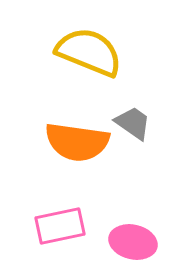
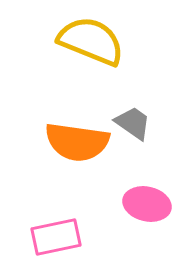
yellow semicircle: moved 2 px right, 11 px up
pink rectangle: moved 4 px left, 11 px down
pink ellipse: moved 14 px right, 38 px up
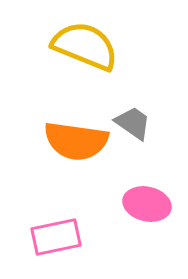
yellow semicircle: moved 6 px left, 5 px down
orange semicircle: moved 1 px left, 1 px up
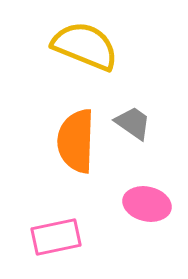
orange semicircle: rotated 84 degrees clockwise
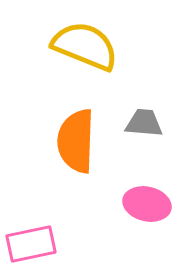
gray trapezoid: moved 11 px right; rotated 30 degrees counterclockwise
pink rectangle: moved 25 px left, 7 px down
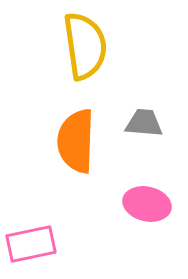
yellow semicircle: rotated 60 degrees clockwise
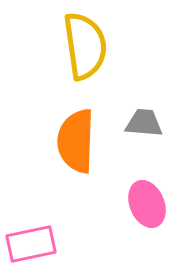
pink ellipse: rotated 54 degrees clockwise
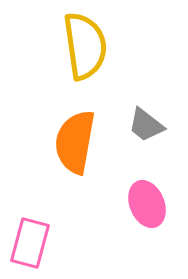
gray trapezoid: moved 2 px right, 2 px down; rotated 147 degrees counterclockwise
orange semicircle: moved 1 px left, 1 px down; rotated 8 degrees clockwise
pink rectangle: moved 1 px left, 1 px up; rotated 63 degrees counterclockwise
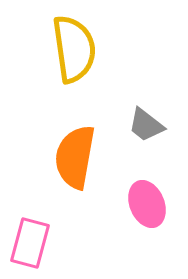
yellow semicircle: moved 11 px left, 3 px down
orange semicircle: moved 15 px down
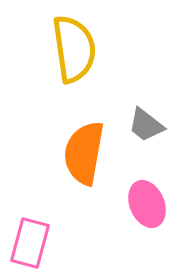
orange semicircle: moved 9 px right, 4 px up
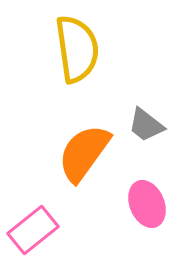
yellow semicircle: moved 3 px right
orange semicircle: rotated 26 degrees clockwise
pink rectangle: moved 3 px right, 13 px up; rotated 36 degrees clockwise
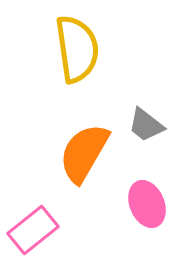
orange semicircle: rotated 6 degrees counterclockwise
